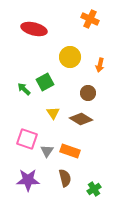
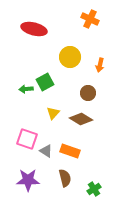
green arrow: moved 2 px right; rotated 48 degrees counterclockwise
yellow triangle: rotated 16 degrees clockwise
gray triangle: moved 1 px left; rotated 32 degrees counterclockwise
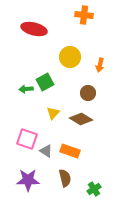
orange cross: moved 6 px left, 4 px up; rotated 18 degrees counterclockwise
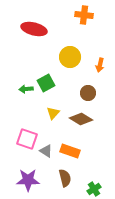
green square: moved 1 px right, 1 px down
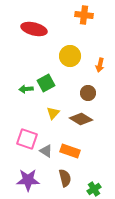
yellow circle: moved 1 px up
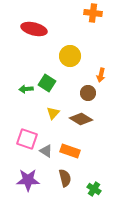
orange cross: moved 9 px right, 2 px up
orange arrow: moved 1 px right, 10 px down
green square: moved 1 px right; rotated 30 degrees counterclockwise
green cross: rotated 24 degrees counterclockwise
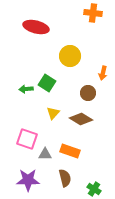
red ellipse: moved 2 px right, 2 px up
orange arrow: moved 2 px right, 2 px up
gray triangle: moved 1 px left, 3 px down; rotated 32 degrees counterclockwise
